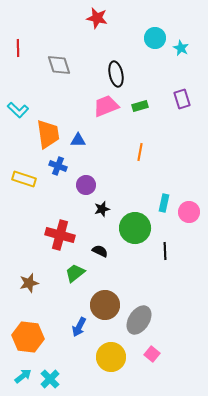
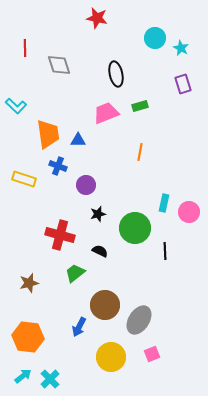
red line: moved 7 px right
purple rectangle: moved 1 px right, 15 px up
pink trapezoid: moved 7 px down
cyan L-shape: moved 2 px left, 4 px up
black star: moved 4 px left, 5 px down
pink square: rotated 28 degrees clockwise
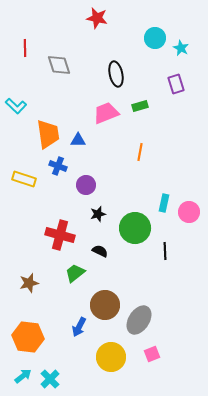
purple rectangle: moved 7 px left
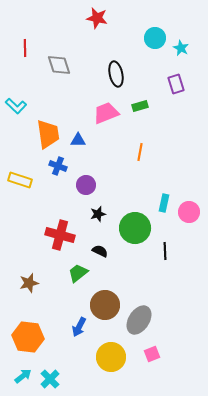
yellow rectangle: moved 4 px left, 1 px down
green trapezoid: moved 3 px right
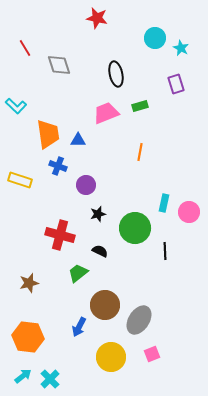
red line: rotated 30 degrees counterclockwise
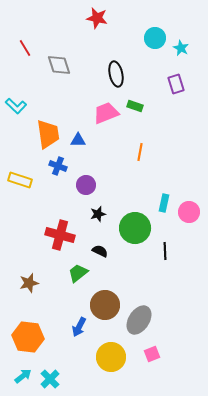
green rectangle: moved 5 px left; rotated 35 degrees clockwise
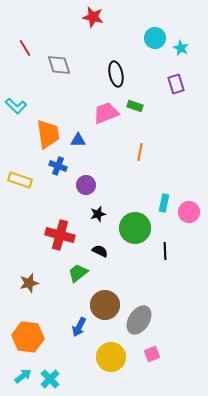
red star: moved 4 px left, 1 px up
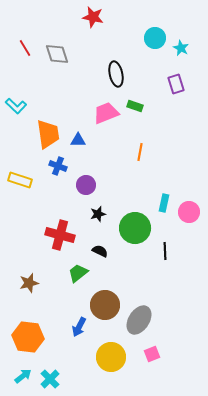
gray diamond: moved 2 px left, 11 px up
